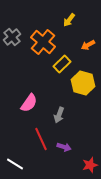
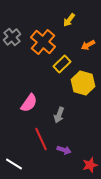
purple arrow: moved 3 px down
white line: moved 1 px left
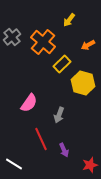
purple arrow: rotated 48 degrees clockwise
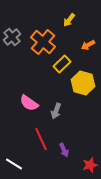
pink semicircle: rotated 90 degrees clockwise
gray arrow: moved 3 px left, 4 px up
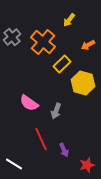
red star: moved 3 px left
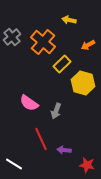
yellow arrow: rotated 64 degrees clockwise
purple arrow: rotated 120 degrees clockwise
red star: rotated 28 degrees clockwise
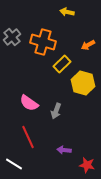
yellow arrow: moved 2 px left, 8 px up
orange cross: rotated 25 degrees counterclockwise
red line: moved 13 px left, 2 px up
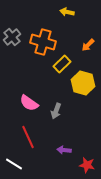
orange arrow: rotated 16 degrees counterclockwise
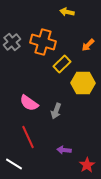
gray cross: moved 5 px down
yellow hexagon: rotated 15 degrees counterclockwise
red star: rotated 28 degrees clockwise
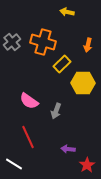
orange arrow: rotated 32 degrees counterclockwise
pink semicircle: moved 2 px up
purple arrow: moved 4 px right, 1 px up
